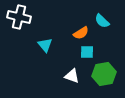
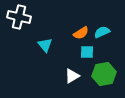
cyan semicircle: moved 11 px down; rotated 112 degrees clockwise
white triangle: rotated 49 degrees counterclockwise
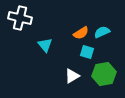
white cross: moved 1 px right, 1 px down
cyan square: rotated 16 degrees clockwise
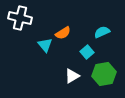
orange semicircle: moved 18 px left
cyan square: rotated 32 degrees clockwise
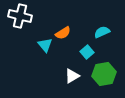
white cross: moved 2 px up
